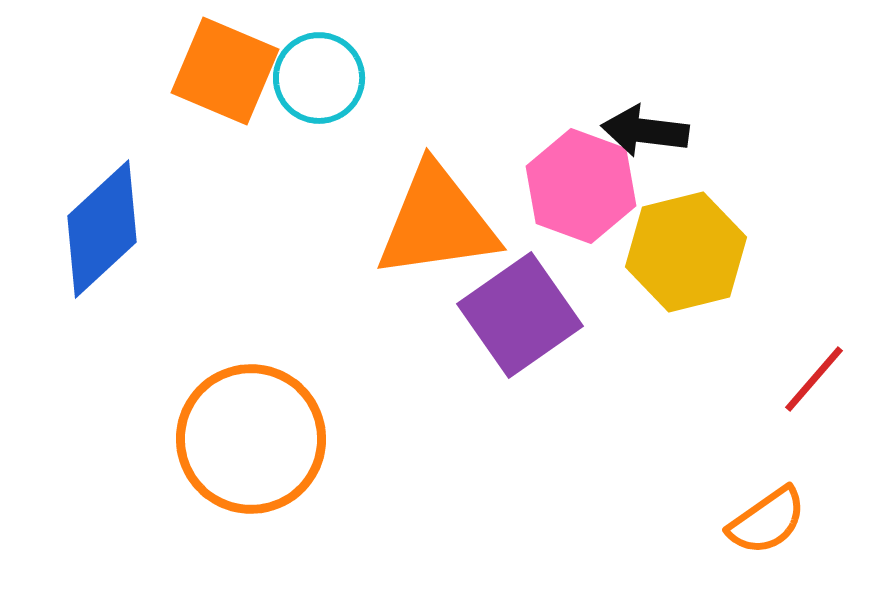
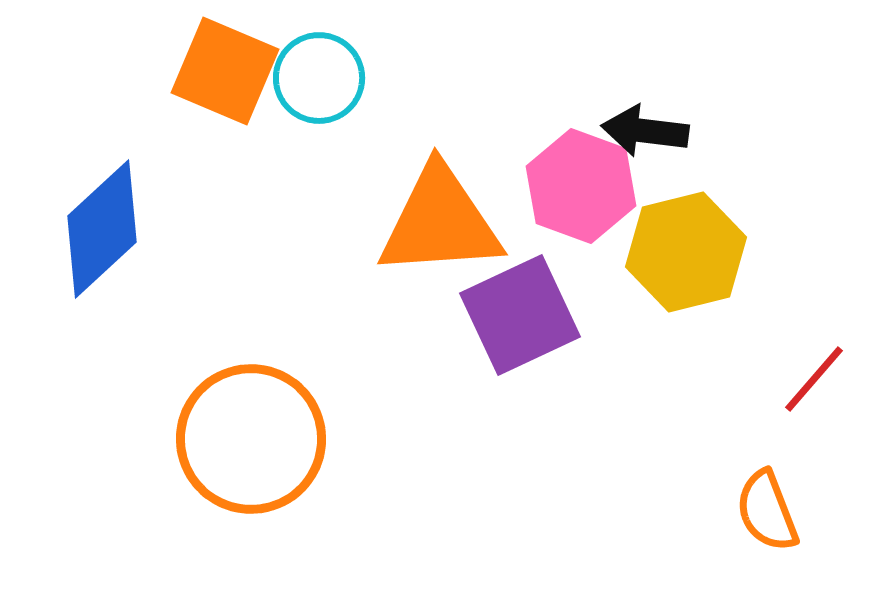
orange triangle: moved 3 px right; rotated 4 degrees clockwise
purple square: rotated 10 degrees clockwise
orange semicircle: moved 10 px up; rotated 104 degrees clockwise
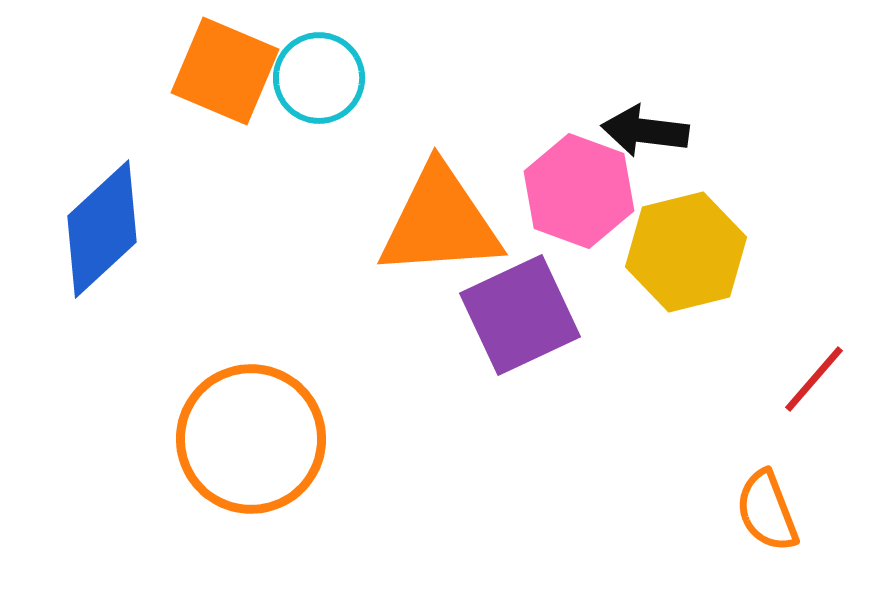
pink hexagon: moved 2 px left, 5 px down
